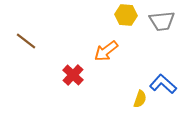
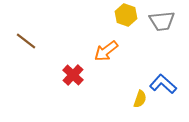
yellow hexagon: rotated 15 degrees clockwise
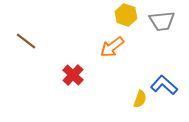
orange arrow: moved 6 px right, 4 px up
blue L-shape: moved 1 px right, 1 px down
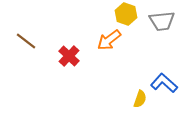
yellow hexagon: moved 1 px up
orange arrow: moved 3 px left, 7 px up
red cross: moved 4 px left, 19 px up
blue L-shape: moved 2 px up
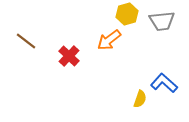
yellow hexagon: moved 1 px right; rotated 25 degrees clockwise
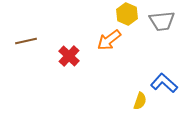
yellow hexagon: rotated 20 degrees counterclockwise
brown line: rotated 50 degrees counterclockwise
yellow semicircle: moved 2 px down
